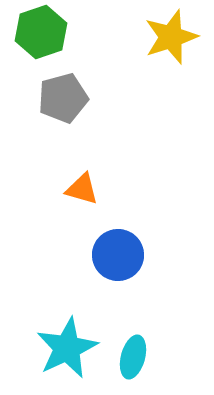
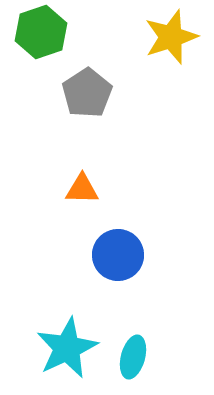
gray pentagon: moved 24 px right, 5 px up; rotated 18 degrees counterclockwise
orange triangle: rotated 15 degrees counterclockwise
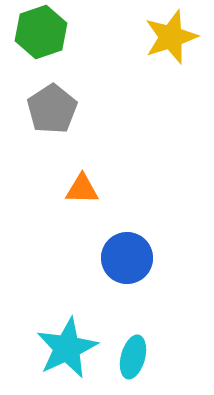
gray pentagon: moved 35 px left, 16 px down
blue circle: moved 9 px right, 3 px down
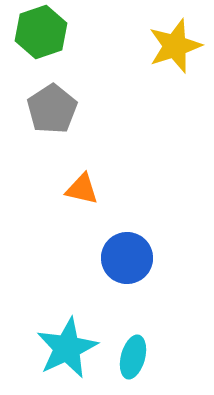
yellow star: moved 4 px right, 9 px down
orange triangle: rotated 12 degrees clockwise
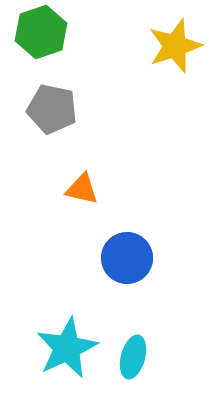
gray pentagon: rotated 27 degrees counterclockwise
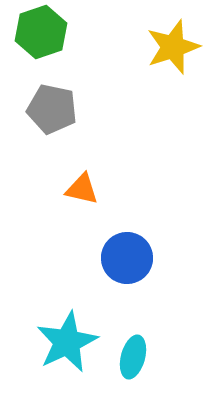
yellow star: moved 2 px left, 1 px down
cyan star: moved 6 px up
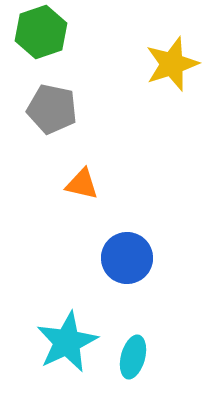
yellow star: moved 1 px left, 17 px down
orange triangle: moved 5 px up
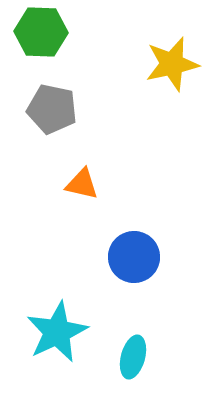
green hexagon: rotated 21 degrees clockwise
yellow star: rotated 6 degrees clockwise
blue circle: moved 7 px right, 1 px up
cyan star: moved 10 px left, 10 px up
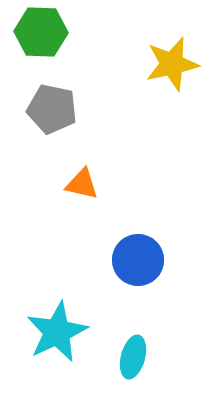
blue circle: moved 4 px right, 3 px down
